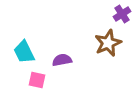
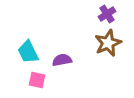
purple cross: moved 15 px left
cyan trapezoid: moved 4 px right
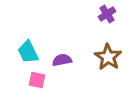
brown star: moved 14 px down; rotated 16 degrees counterclockwise
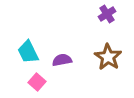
pink square: moved 2 px down; rotated 30 degrees clockwise
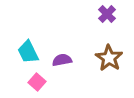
purple cross: rotated 12 degrees counterclockwise
brown star: moved 1 px right, 1 px down
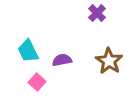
purple cross: moved 10 px left, 1 px up
cyan trapezoid: moved 1 px up
brown star: moved 3 px down
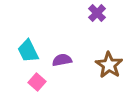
brown star: moved 4 px down
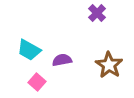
cyan trapezoid: moved 1 px right, 1 px up; rotated 35 degrees counterclockwise
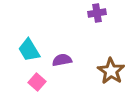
purple cross: rotated 36 degrees clockwise
cyan trapezoid: rotated 30 degrees clockwise
brown star: moved 2 px right, 6 px down
